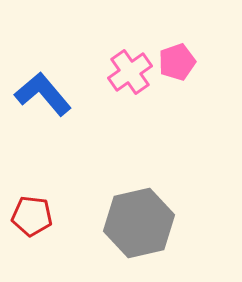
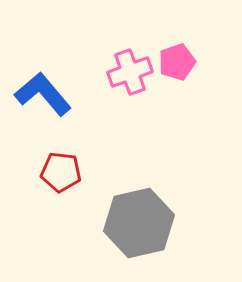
pink cross: rotated 15 degrees clockwise
red pentagon: moved 29 px right, 44 px up
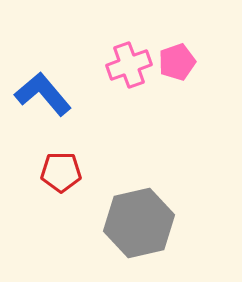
pink cross: moved 1 px left, 7 px up
red pentagon: rotated 6 degrees counterclockwise
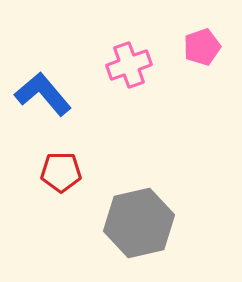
pink pentagon: moved 25 px right, 15 px up
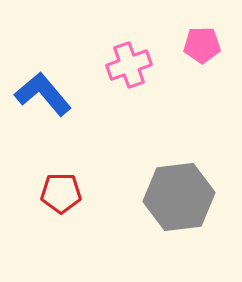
pink pentagon: moved 2 px up; rotated 18 degrees clockwise
red pentagon: moved 21 px down
gray hexagon: moved 40 px right, 26 px up; rotated 6 degrees clockwise
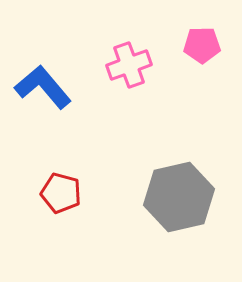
blue L-shape: moved 7 px up
red pentagon: rotated 15 degrees clockwise
gray hexagon: rotated 6 degrees counterclockwise
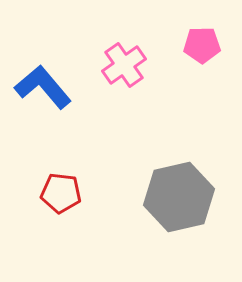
pink cross: moved 5 px left; rotated 15 degrees counterclockwise
red pentagon: rotated 9 degrees counterclockwise
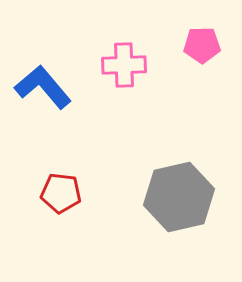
pink cross: rotated 33 degrees clockwise
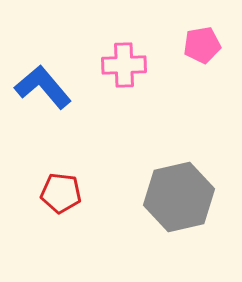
pink pentagon: rotated 9 degrees counterclockwise
